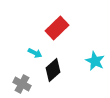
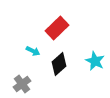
cyan arrow: moved 2 px left, 2 px up
black diamond: moved 6 px right, 6 px up
gray cross: rotated 24 degrees clockwise
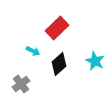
gray cross: moved 1 px left
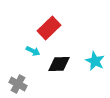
red rectangle: moved 8 px left
black diamond: rotated 40 degrees clockwise
gray cross: moved 3 px left; rotated 24 degrees counterclockwise
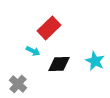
gray cross: rotated 12 degrees clockwise
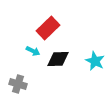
red rectangle: moved 1 px left
black diamond: moved 1 px left, 5 px up
gray cross: rotated 24 degrees counterclockwise
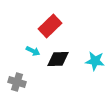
red rectangle: moved 2 px right, 2 px up
cyan star: rotated 18 degrees counterclockwise
gray cross: moved 1 px left, 2 px up
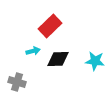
cyan arrow: rotated 40 degrees counterclockwise
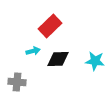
gray cross: rotated 12 degrees counterclockwise
